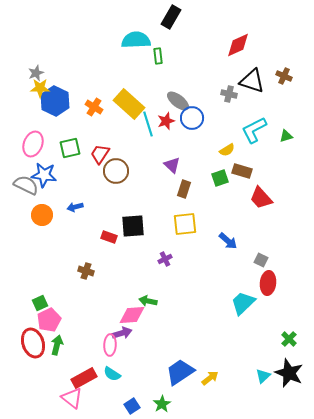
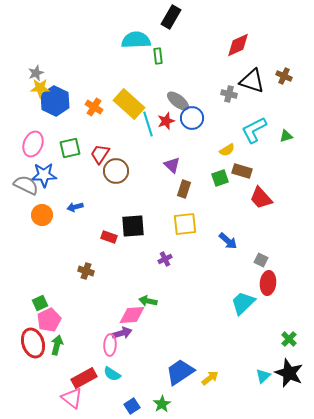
blue star at (44, 175): rotated 10 degrees counterclockwise
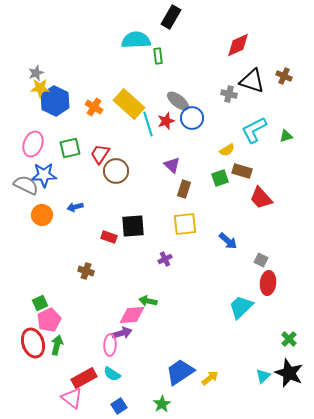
cyan trapezoid at (243, 303): moved 2 px left, 4 px down
blue square at (132, 406): moved 13 px left
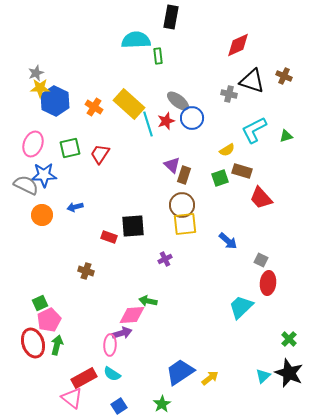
black rectangle at (171, 17): rotated 20 degrees counterclockwise
brown circle at (116, 171): moved 66 px right, 34 px down
brown rectangle at (184, 189): moved 14 px up
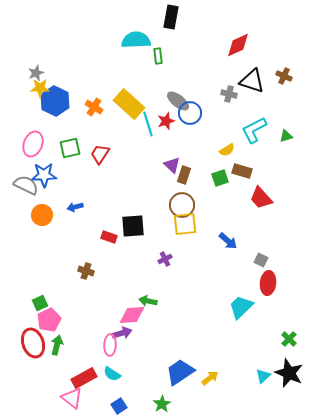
blue circle at (192, 118): moved 2 px left, 5 px up
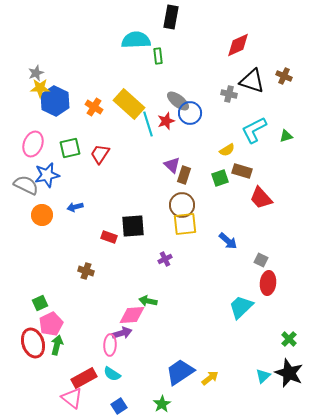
blue star at (44, 175): moved 3 px right; rotated 10 degrees counterclockwise
pink pentagon at (49, 320): moved 2 px right, 4 px down
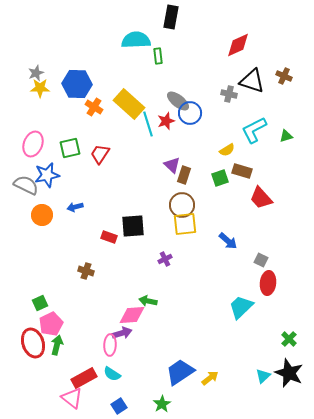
blue hexagon at (55, 101): moved 22 px right, 17 px up; rotated 24 degrees counterclockwise
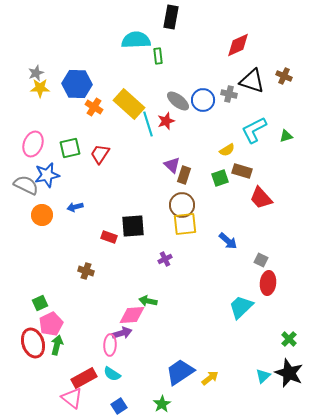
blue circle at (190, 113): moved 13 px right, 13 px up
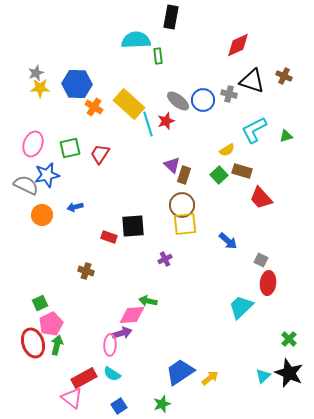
green square at (220, 178): moved 1 px left, 3 px up; rotated 24 degrees counterclockwise
green star at (162, 404): rotated 12 degrees clockwise
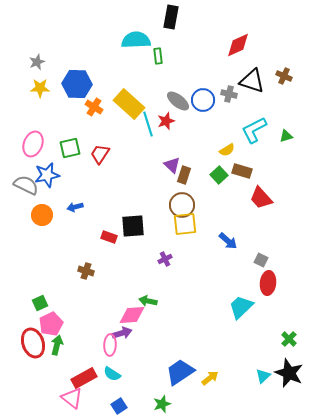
gray star at (36, 73): moved 1 px right, 11 px up
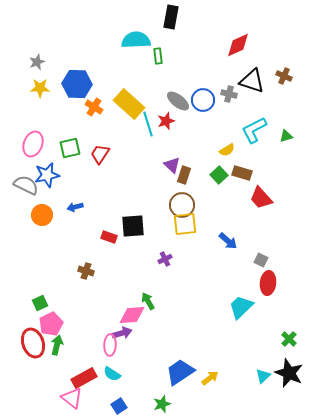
brown rectangle at (242, 171): moved 2 px down
green arrow at (148, 301): rotated 48 degrees clockwise
